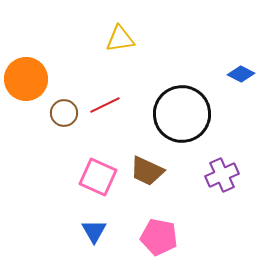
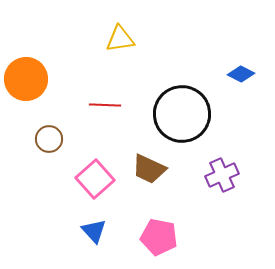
red line: rotated 28 degrees clockwise
brown circle: moved 15 px left, 26 px down
brown trapezoid: moved 2 px right, 2 px up
pink square: moved 3 px left, 2 px down; rotated 24 degrees clockwise
blue triangle: rotated 12 degrees counterclockwise
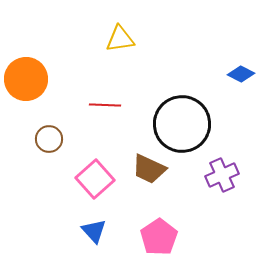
black circle: moved 10 px down
pink pentagon: rotated 27 degrees clockwise
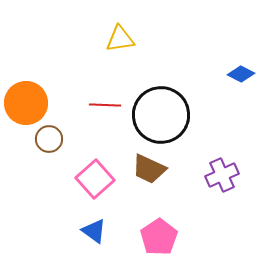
orange circle: moved 24 px down
black circle: moved 21 px left, 9 px up
blue triangle: rotated 12 degrees counterclockwise
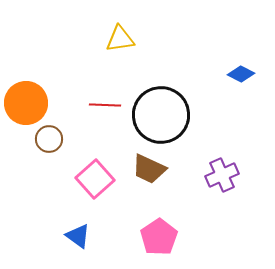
blue triangle: moved 16 px left, 5 px down
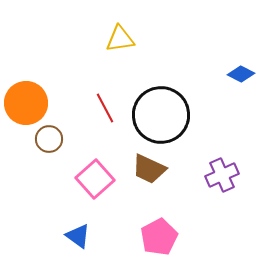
red line: moved 3 px down; rotated 60 degrees clockwise
pink pentagon: rotated 6 degrees clockwise
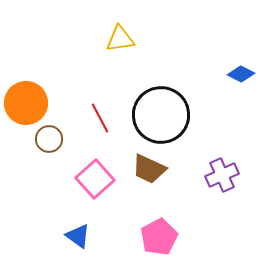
red line: moved 5 px left, 10 px down
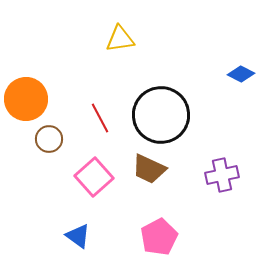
orange circle: moved 4 px up
purple cross: rotated 12 degrees clockwise
pink square: moved 1 px left, 2 px up
